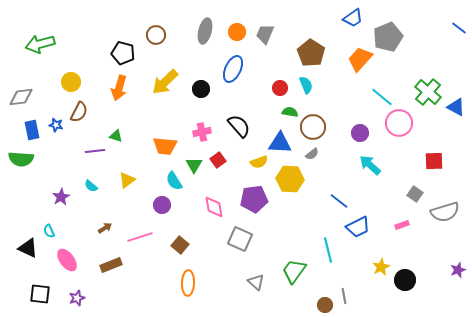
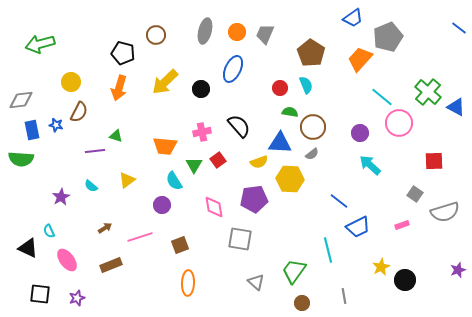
gray diamond at (21, 97): moved 3 px down
gray square at (240, 239): rotated 15 degrees counterclockwise
brown square at (180, 245): rotated 30 degrees clockwise
brown circle at (325, 305): moved 23 px left, 2 px up
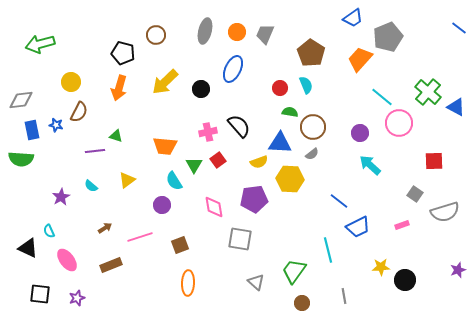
pink cross at (202, 132): moved 6 px right
yellow star at (381, 267): rotated 24 degrees clockwise
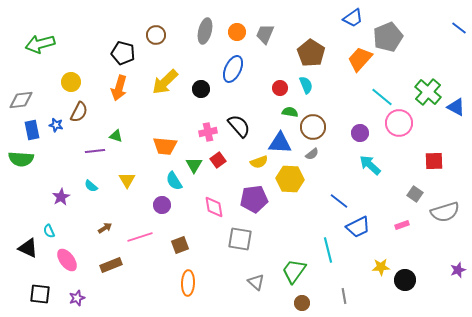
yellow triangle at (127, 180): rotated 24 degrees counterclockwise
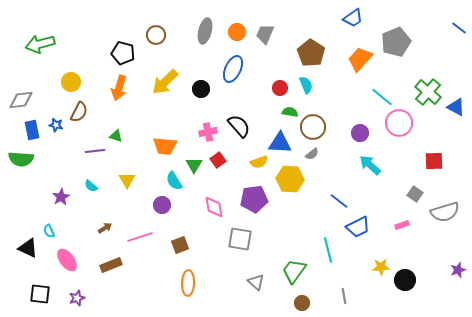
gray pentagon at (388, 37): moved 8 px right, 5 px down
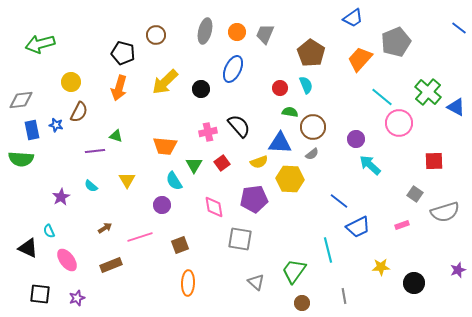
purple circle at (360, 133): moved 4 px left, 6 px down
red square at (218, 160): moved 4 px right, 3 px down
black circle at (405, 280): moved 9 px right, 3 px down
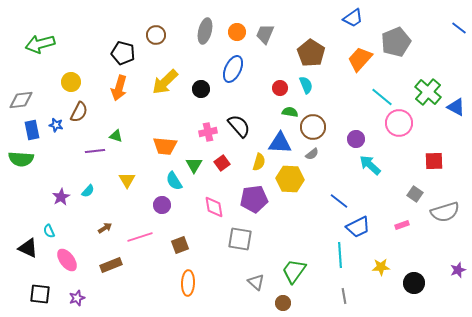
yellow semicircle at (259, 162): rotated 54 degrees counterclockwise
cyan semicircle at (91, 186): moved 3 px left, 5 px down; rotated 88 degrees counterclockwise
cyan line at (328, 250): moved 12 px right, 5 px down; rotated 10 degrees clockwise
brown circle at (302, 303): moved 19 px left
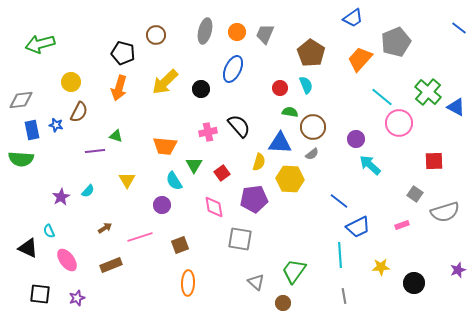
red square at (222, 163): moved 10 px down
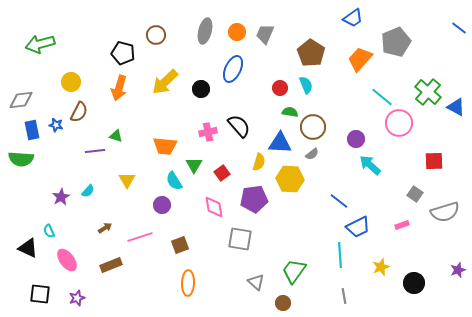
yellow star at (381, 267): rotated 18 degrees counterclockwise
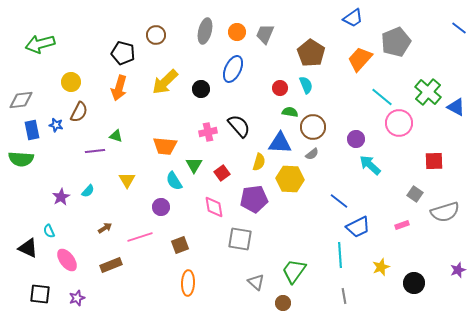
purple circle at (162, 205): moved 1 px left, 2 px down
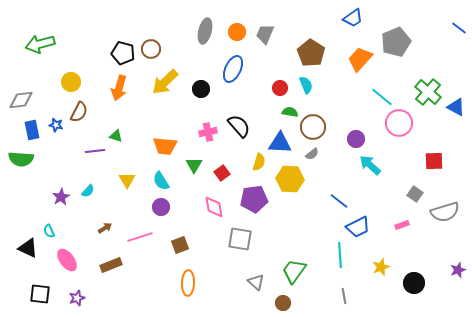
brown circle at (156, 35): moved 5 px left, 14 px down
cyan semicircle at (174, 181): moved 13 px left
